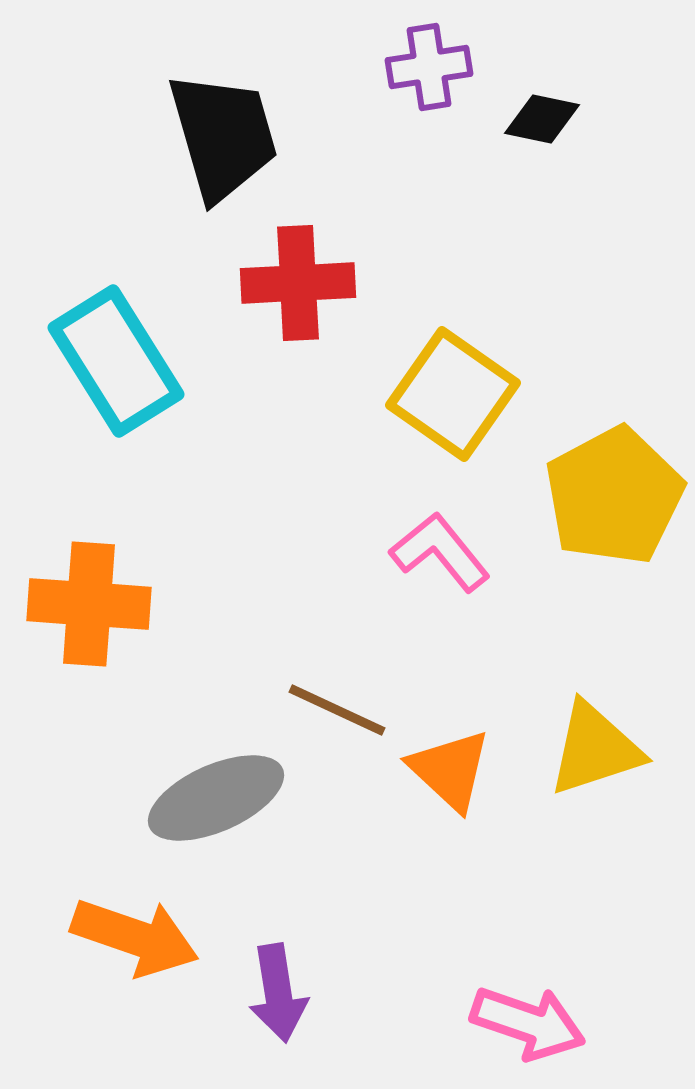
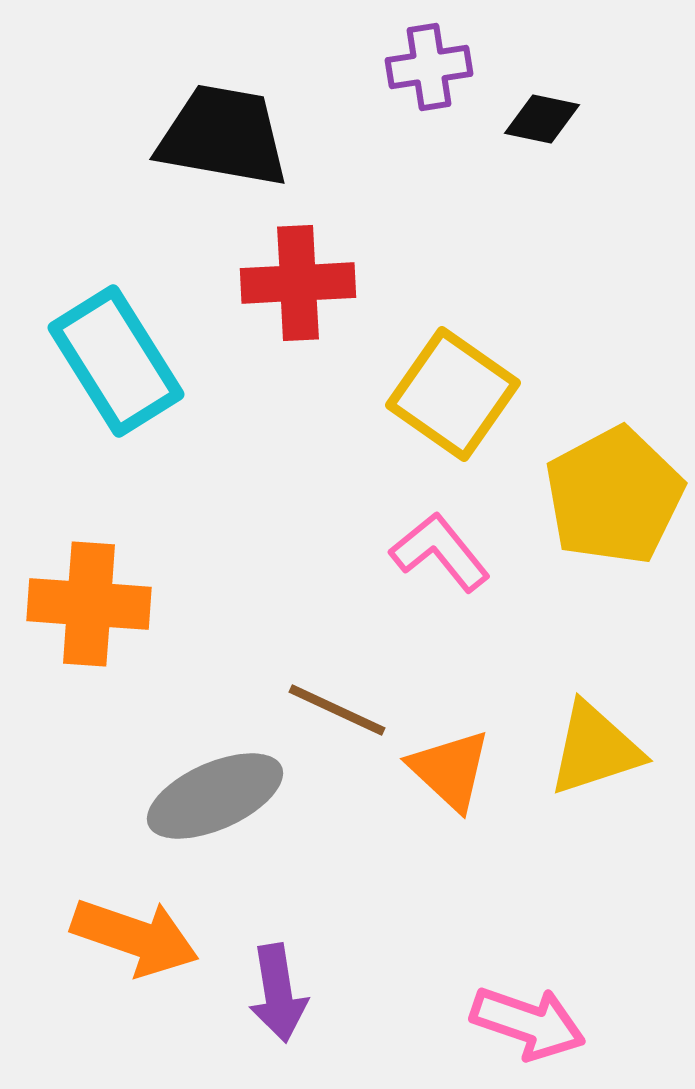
black trapezoid: rotated 64 degrees counterclockwise
gray ellipse: moved 1 px left, 2 px up
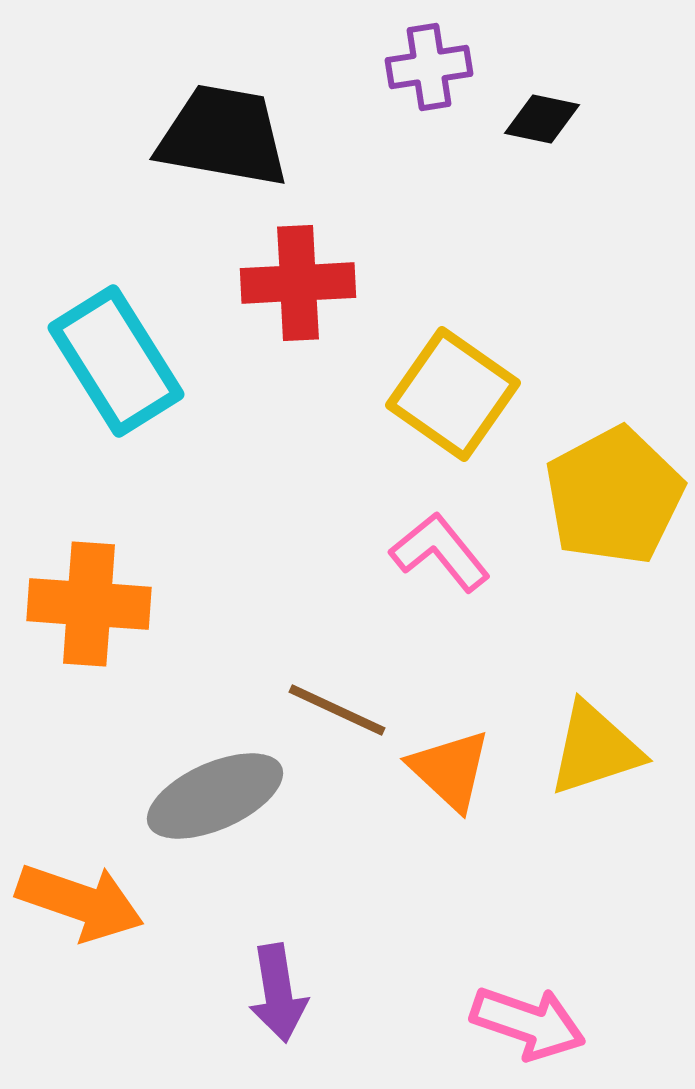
orange arrow: moved 55 px left, 35 px up
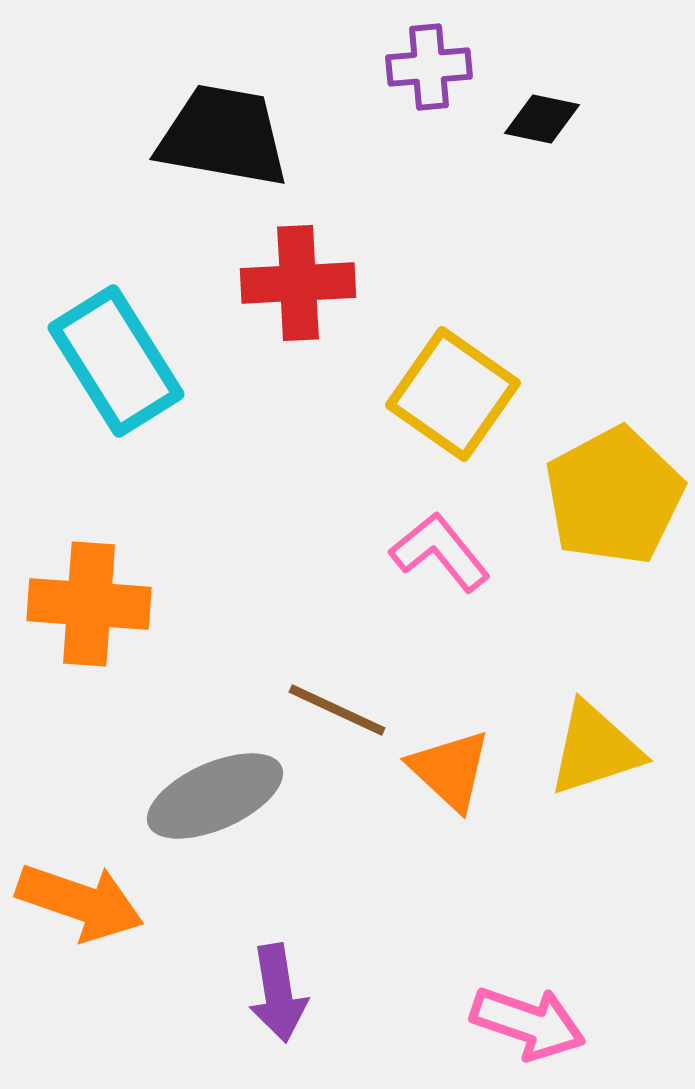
purple cross: rotated 4 degrees clockwise
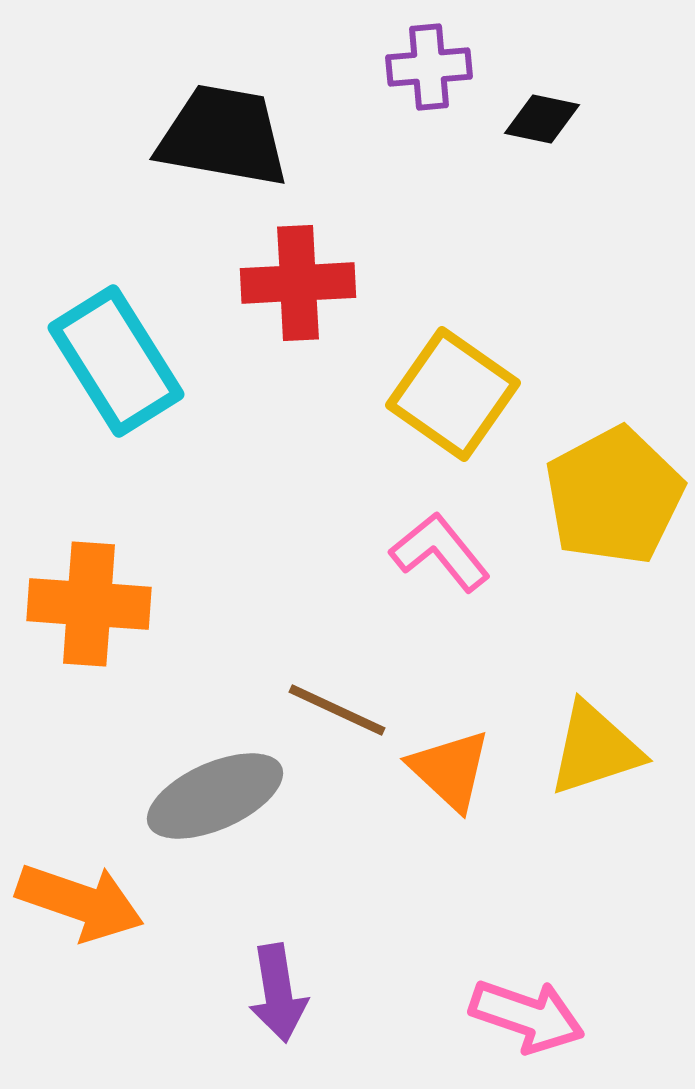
pink arrow: moved 1 px left, 7 px up
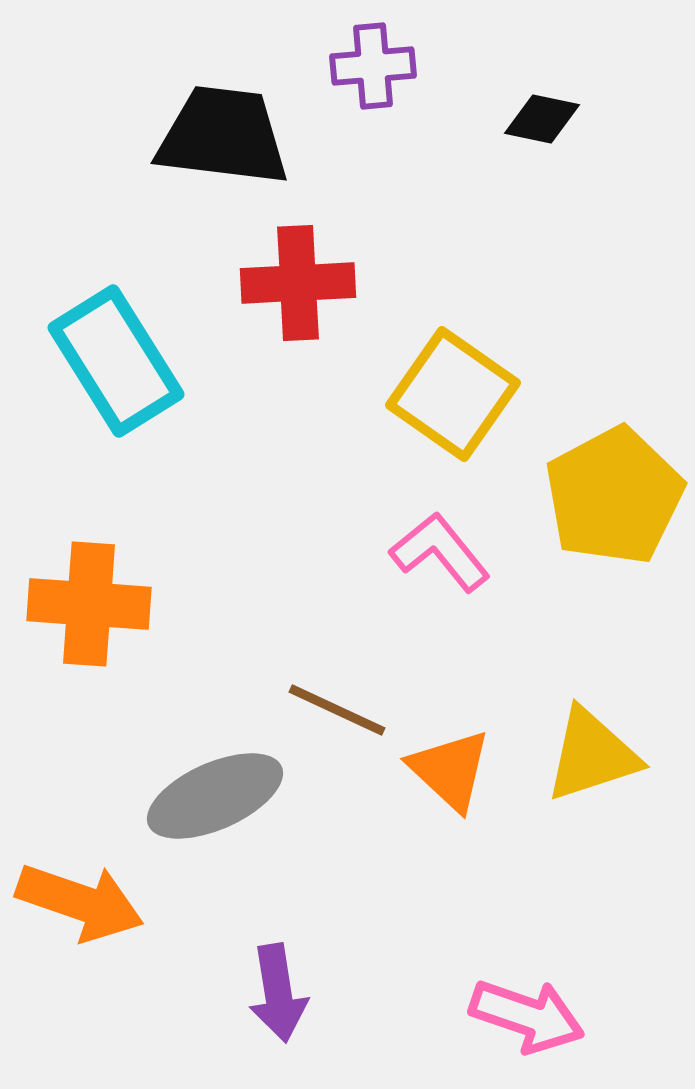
purple cross: moved 56 px left, 1 px up
black trapezoid: rotated 3 degrees counterclockwise
yellow triangle: moved 3 px left, 6 px down
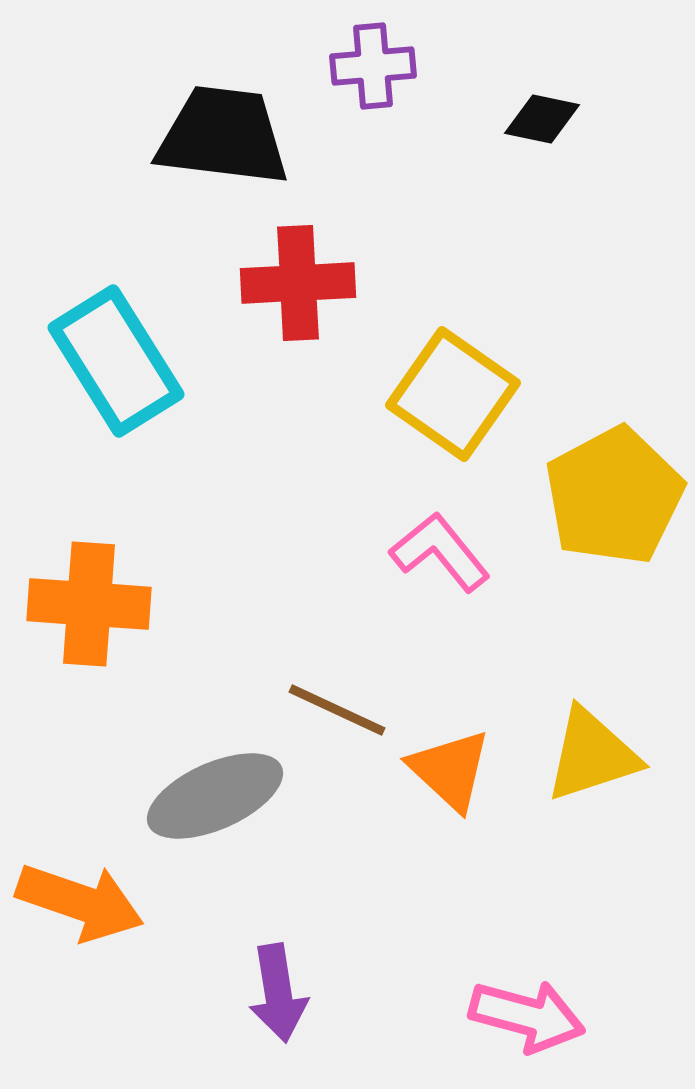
pink arrow: rotated 4 degrees counterclockwise
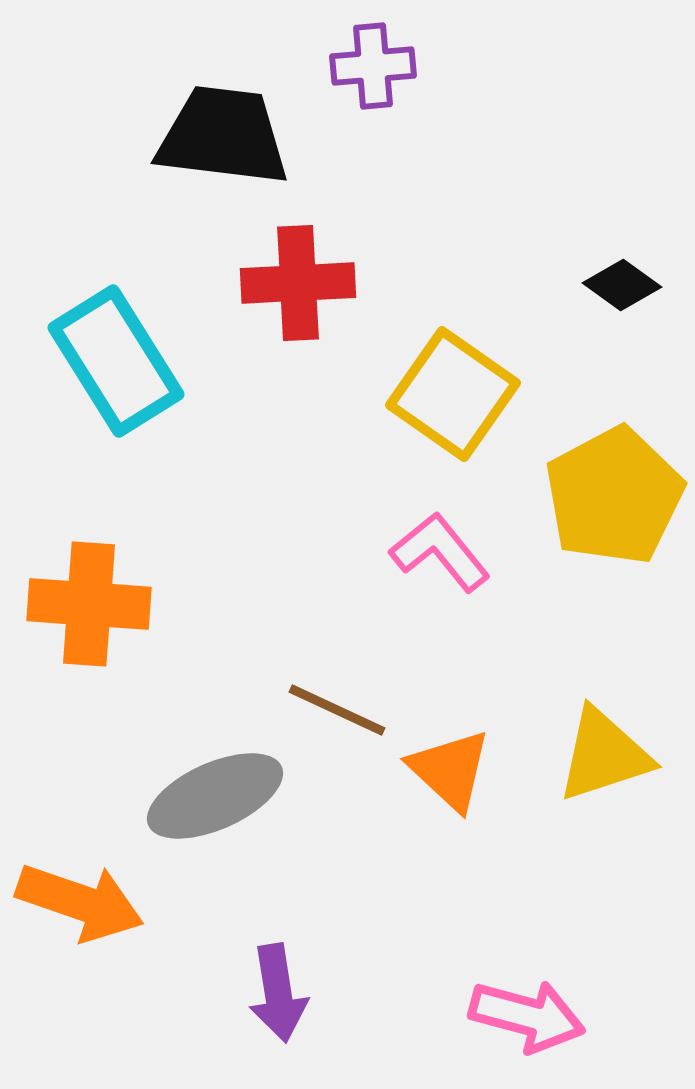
black diamond: moved 80 px right, 166 px down; rotated 24 degrees clockwise
yellow triangle: moved 12 px right
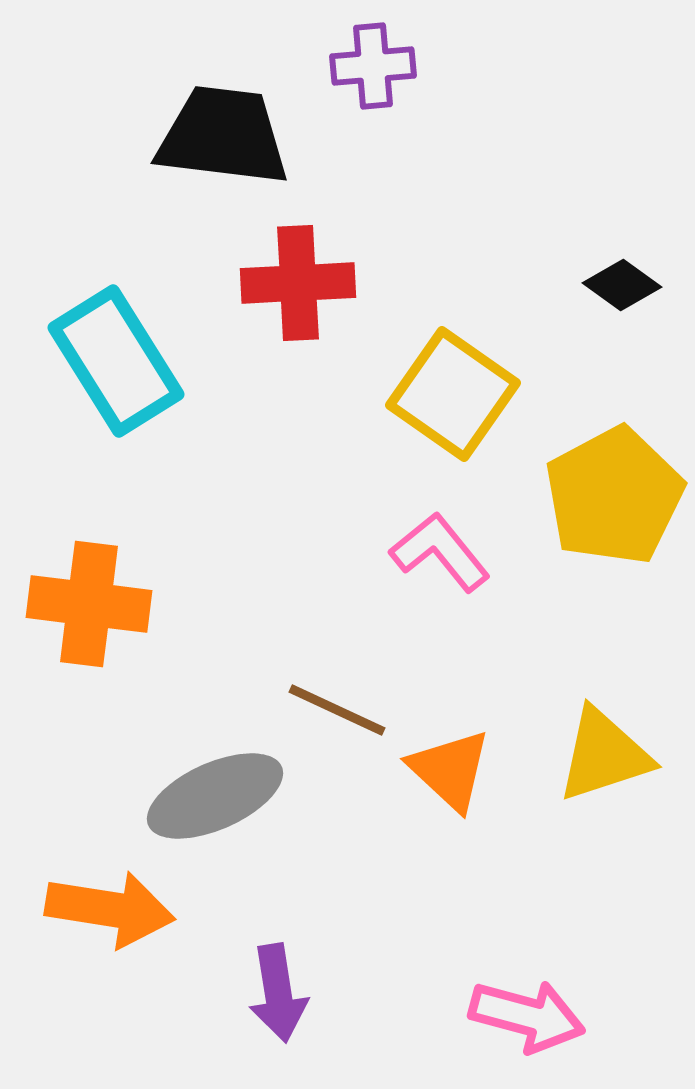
orange cross: rotated 3 degrees clockwise
orange arrow: moved 30 px right, 7 px down; rotated 10 degrees counterclockwise
